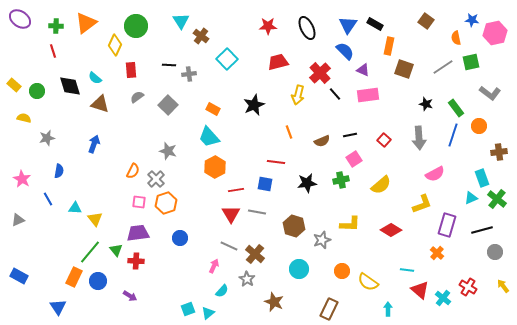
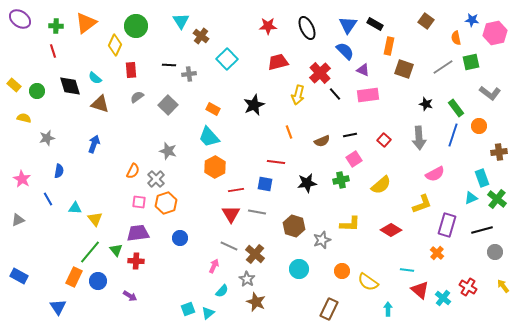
brown star at (274, 302): moved 18 px left
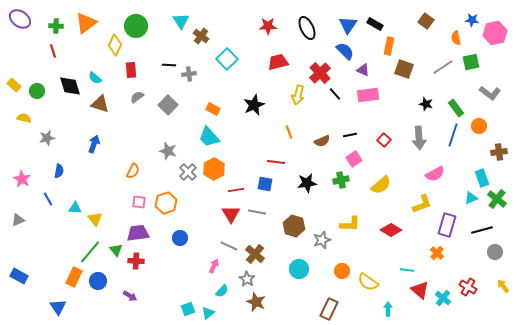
orange hexagon at (215, 167): moved 1 px left, 2 px down
gray cross at (156, 179): moved 32 px right, 7 px up
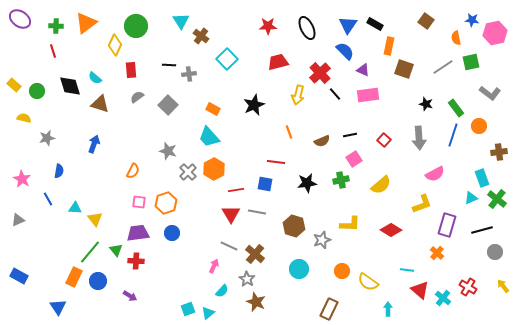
blue circle at (180, 238): moved 8 px left, 5 px up
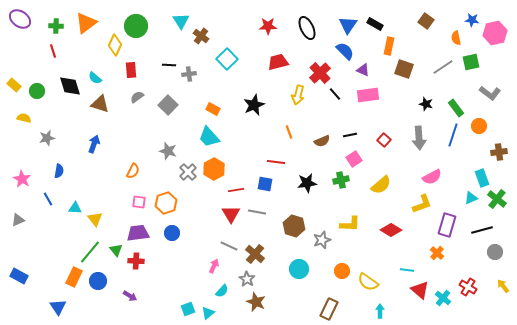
pink semicircle at (435, 174): moved 3 px left, 3 px down
cyan arrow at (388, 309): moved 8 px left, 2 px down
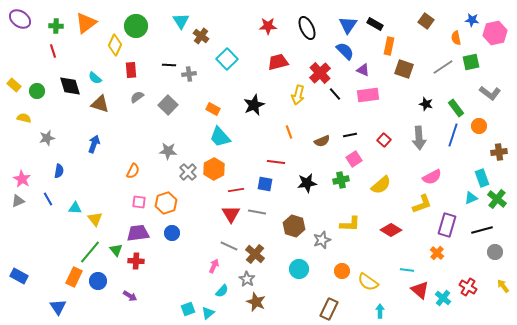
cyan trapezoid at (209, 137): moved 11 px right
gray star at (168, 151): rotated 12 degrees counterclockwise
gray triangle at (18, 220): moved 19 px up
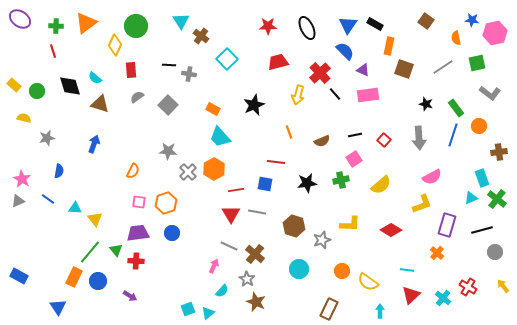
green square at (471, 62): moved 6 px right, 1 px down
gray cross at (189, 74): rotated 16 degrees clockwise
black line at (350, 135): moved 5 px right
blue line at (48, 199): rotated 24 degrees counterclockwise
red triangle at (420, 290): moved 9 px left, 5 px down; rotated 36 degrees clockwise
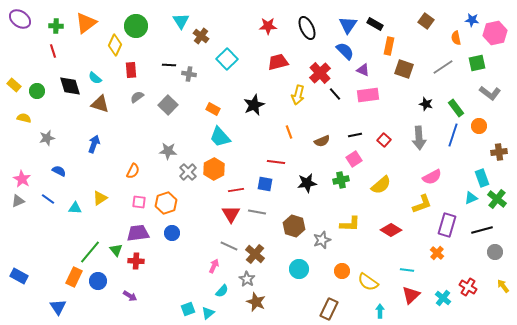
blue semicircle at (59, 171): rotated 72 degrees counterclockwise
yellow triangle at (95, 219): moved 5 px right, 21 px up; rotated 35 degrees clockwise
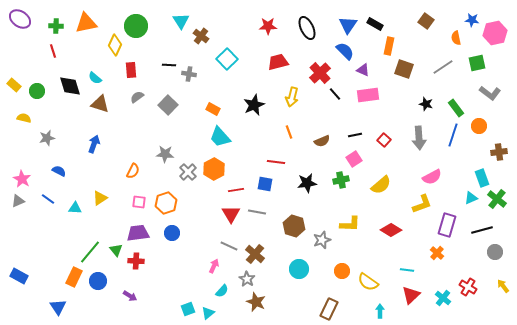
orange triangle at (86, 23): rotated 25 degrees clockwise
yellow arrow at (298, 95): moved 6 px left, 2 px down
gray star at (168, 151): moved 3 px left, 3 px down
